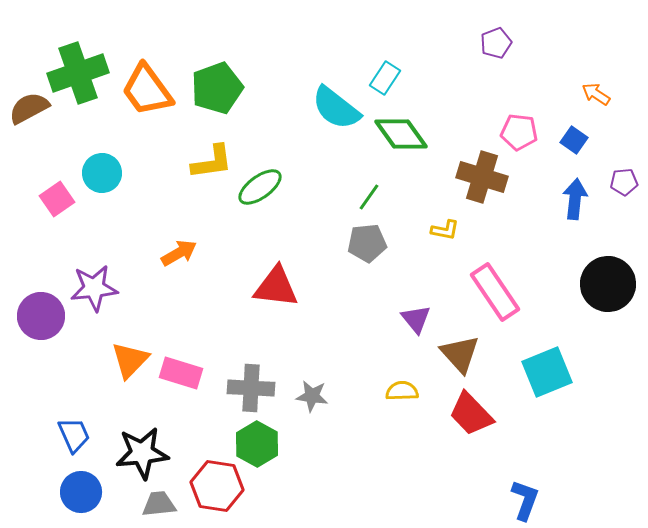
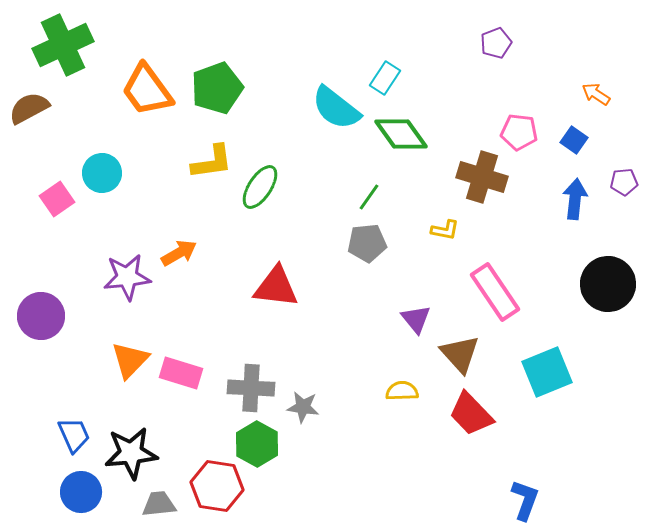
green cross at (78, 73): moved 15 px left, 28 px up; rotated 6 degrees counterclockwise
green ellipse at (260, 187): rotated 21 degrees counterclockwise
purple star at (94, 288): moved 33 px right, 11 px up
gray star at (312, 396): moved 9 px left, 11 px down
black star at (142, 453): moved 11 px left
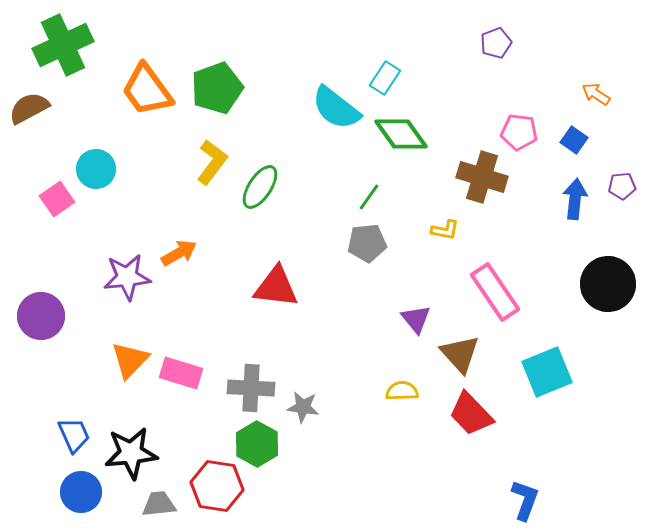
yellow L-shape at (212, 162): rotated 45 degrees counterclockwise
cyan circle at (102, 173): moved 6 px left, 4 px up
purple pentagon at (624, 182): moved 2 px left, 4 px down
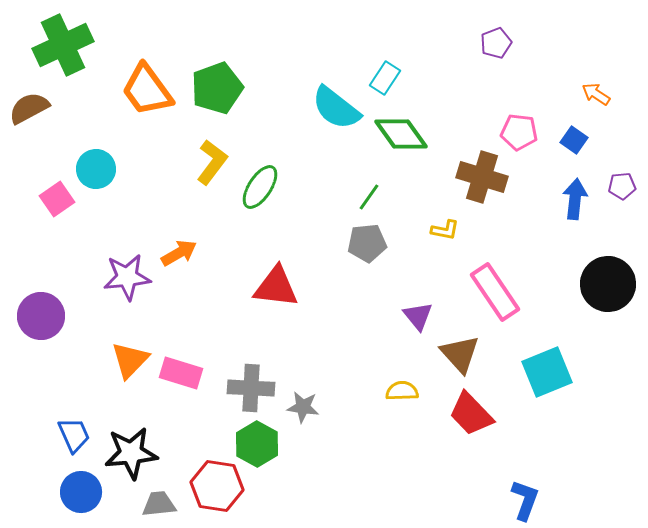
purple triangle at (416, 319): moved 2 px right, 3 px up
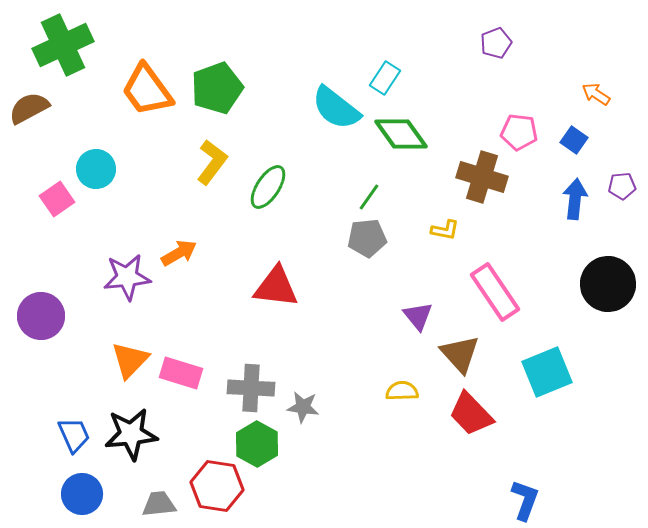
green ellipse at (260, 187): moved 8 px right
gray pentagon at (367, 243): moved 5 px up
black star at (131, 453): moved 19 px up
blue circle at (81, 492): moved 1 px right, 2 px down
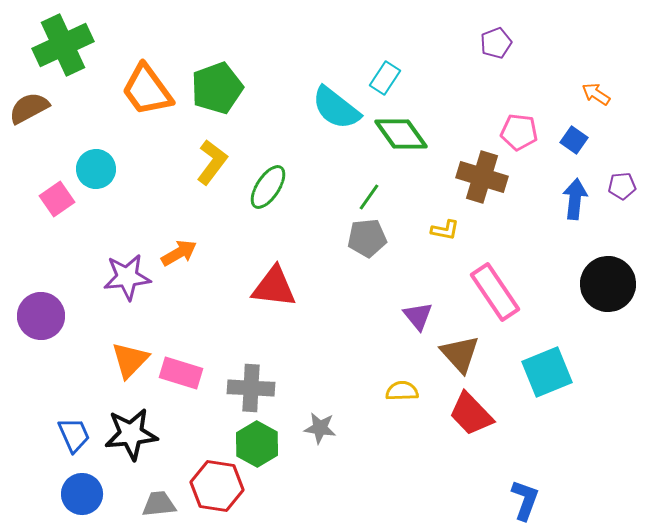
red triangle at (276, 287): moved 2 px left
gray star at (303, 407): moved 17 px right, 21 px down
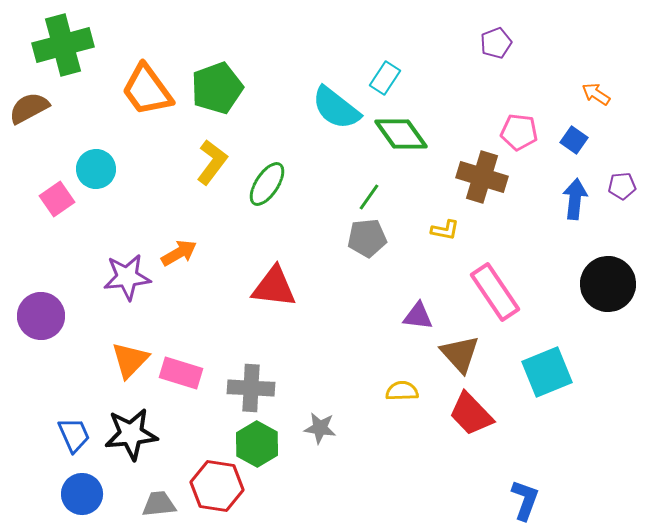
green cross at (63, 45): rotated 10 degrees clockwise
green ellipse at (268, 187): moved 1 px left, 3 px up
purple triangle at (418, 316): rotated 44 degrees counterclockwise
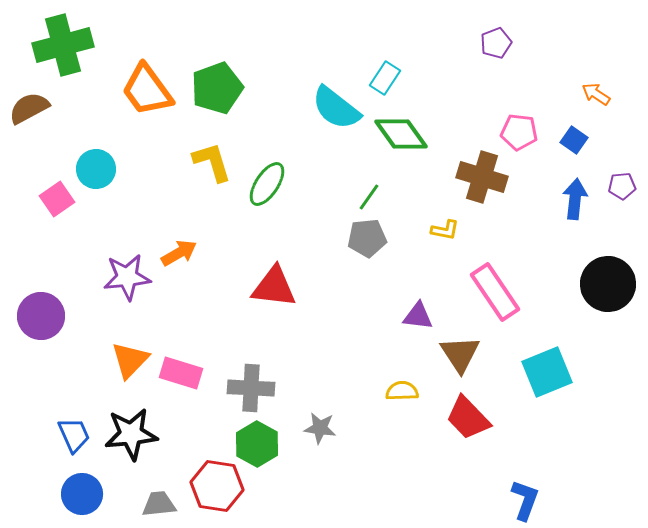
yellow L-shape at (212, 162): rotated 54 degrees counterclockwise
brown triangle at (460, 354): rotated 9 degrees clockwise
red trapezoid at (471, 414): moved 3 px left, 4 px down
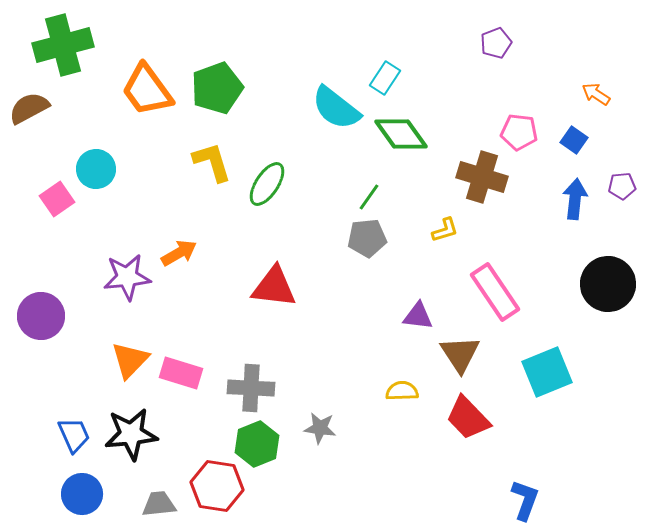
yellow L-shape at (445, 230): rotated 28 degrees counterclockwise
green hexagon at (257, 444): rotated 9 degrees clockwise
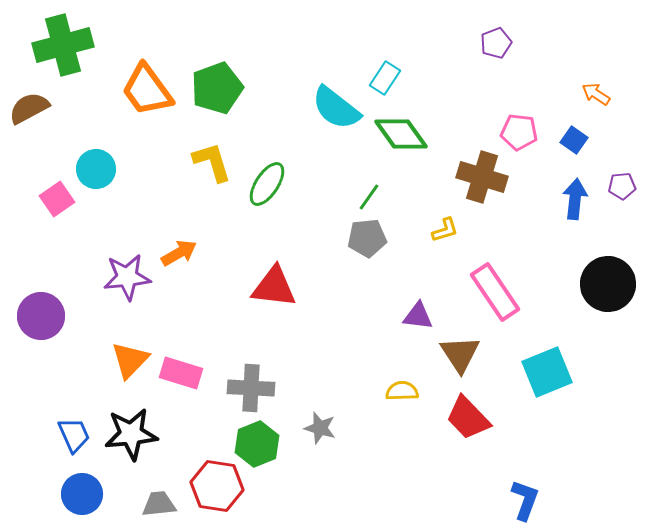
gray star at (320, 428): rotated 8 degrees clockwise
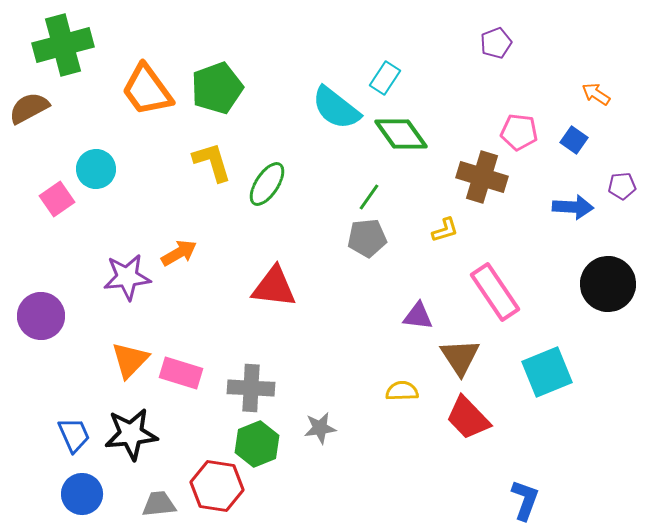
blue arrow at (575, 199): moved 2 px left, 8 px down; rotated 87 degrees clockwise
brown triangle at (460, 354): moved 3 px down
gray star at (320, 428): rotated 24 degrees counterclockwise
